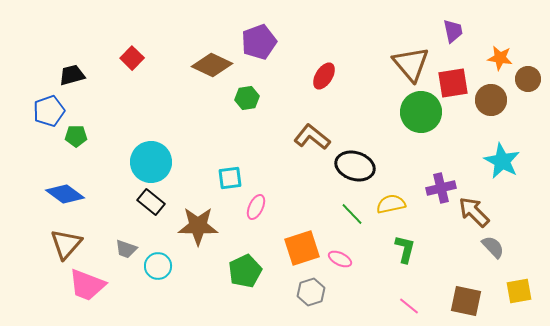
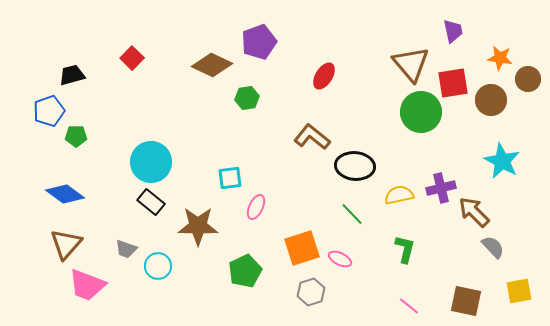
black ellipse at (355, 166): rotated 12 degrees counterclockwise
yellow semicircle at (391, 204): moved 8 px right, 9 px up
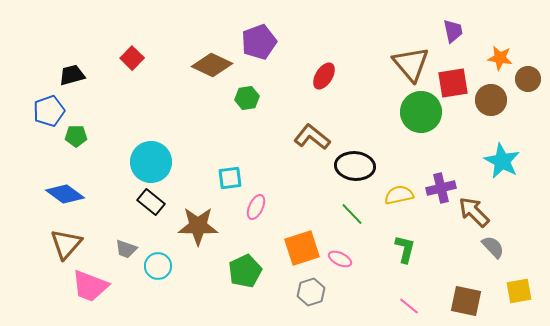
pink trapezoid at (87, 285): moved 3 px right, 1 px down
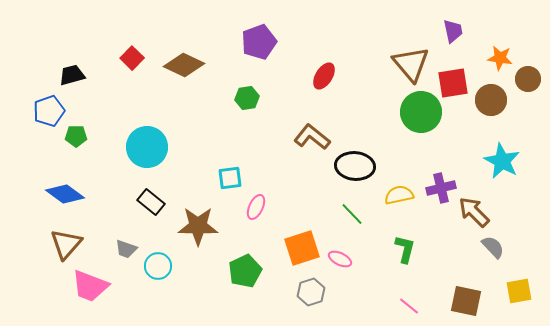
brown diamond at (212, 65): moved 28 px left
cyan circle at (151, 162): moved 4 px left, 15 px up
